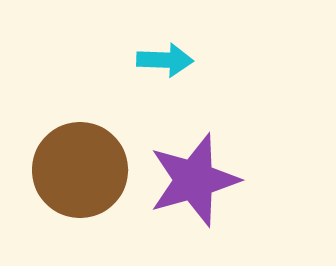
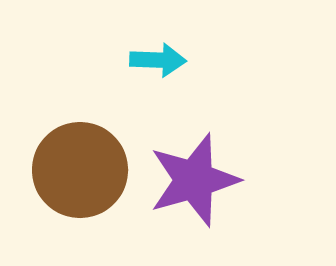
cyan arrow: moved 7 px left
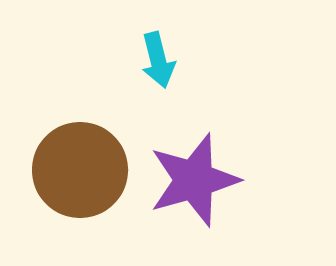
cyan arrow: rotated 74 degrees clockwise
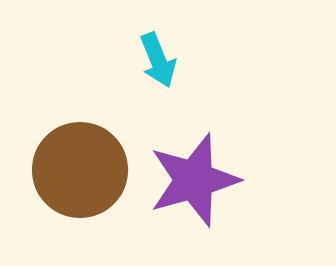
cyan arrow: rotated 8 degrees counterclockwise
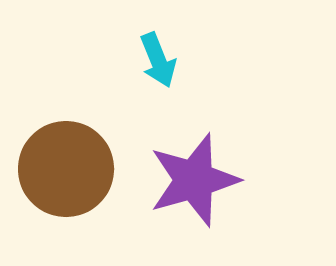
brown circle: moved 14 px left, 1 px up
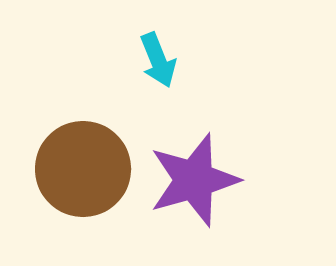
brown circle: moved 17 px right
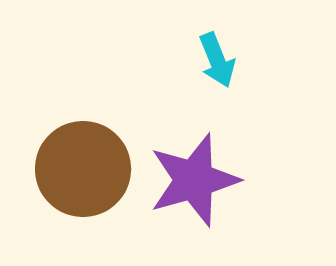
cyan arrow: moved 59 px right
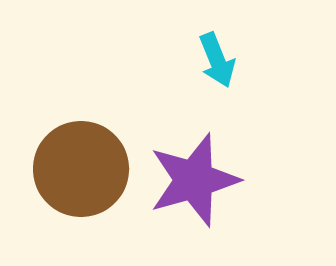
brown circle: moved 2 px left
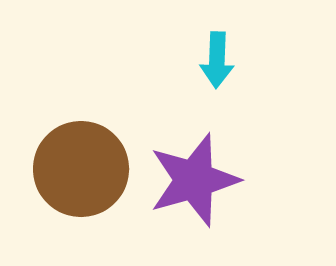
cyan arrow: rotated 24 degrees clockwise
